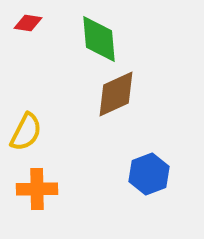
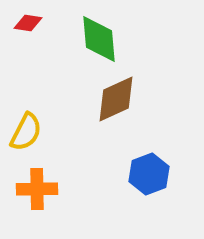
brown diamond: moved 5 px down
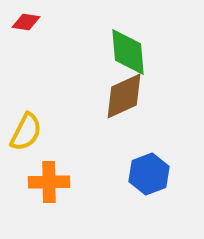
red diamond: moved 2 px left, 1 px up
green diamond: moved 29 px right, 13 px down
brown diamond: moved 8 px right, 3 px up
orange cross: moved 12 px right, 7 px up
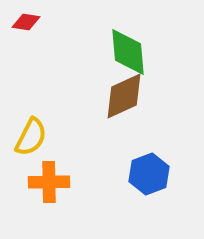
yellow semicircle: moved 5 px right, 5 px down
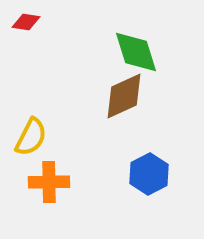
green diamond: moved 8 px right; rotated 12 degrees counterclockwise
blue hexagon: rotated 6 degrees counterclockwise
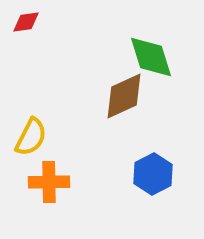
red diamond: rotated 16 degrees counterclockwise
green diamond: moved 15 px right, 5 px down
blue hexagon: moved 4 px right
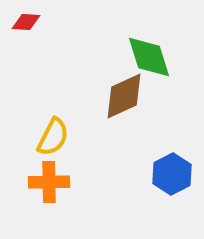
red diamond: rotated 12 degrees clockwise
green diamond: moved 2 px left
yellow semicircle: moved 22 px right
blue hexagon: moved 19 px right
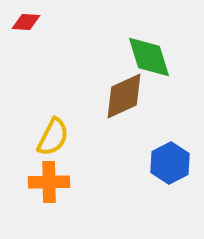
blue hexagon: moved 2 px left, 11 px up
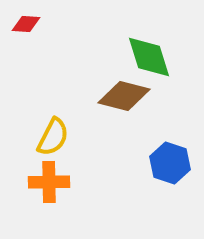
red diamond: moved 2 px down
brown diamond: rotated 39 degrees clockwise
blue hexagon: rotated 15 degrees counterclockwise
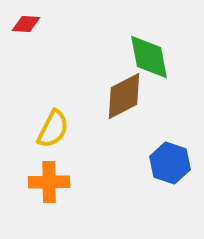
green diamond: rotated 6 degrees clockwise
brown diamond: rotated 42 degrees counterclockwise
yellow semicircle: moved 8 px up
